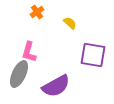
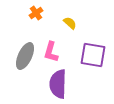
orange cross: moved 1 px left, 1 px down
pink L-shape: moved 22 px right
gray ellipse: moved 6 px right, 18 px up
purple semicircle: moved 2 px right, 2 px up; rotated 120 degrees clockwise
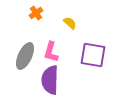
purple semicircle: moved 8 px left, 4 px up
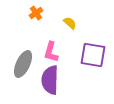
gray ellipse: moved 2 px left, 8 px down
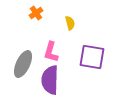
yellow semicircle: rotated 32 degrees clockwise
purple square: moved 1 px left, 2 px down
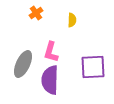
yellow semicircle: moved 2 px right, 3 px up; rotated 16 degrees clockwise
purple square: moved 1 px right, 10 px down; rotated 12 degrees counterclockwise
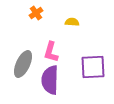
yellow semicircle: moved 2 px down; rotated 88 degrees counterclockwise
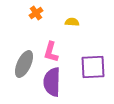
gray ellipse: moved 1 px right
purple semicircle: moved 2 px right, 2 px down
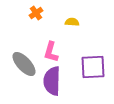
gray ellipse: rotated 68 degrees counterclockwise
purple semicircle: moved 1 px up
